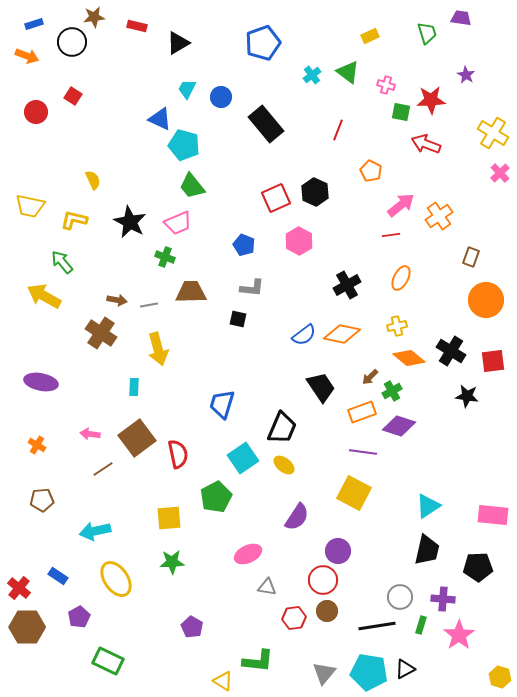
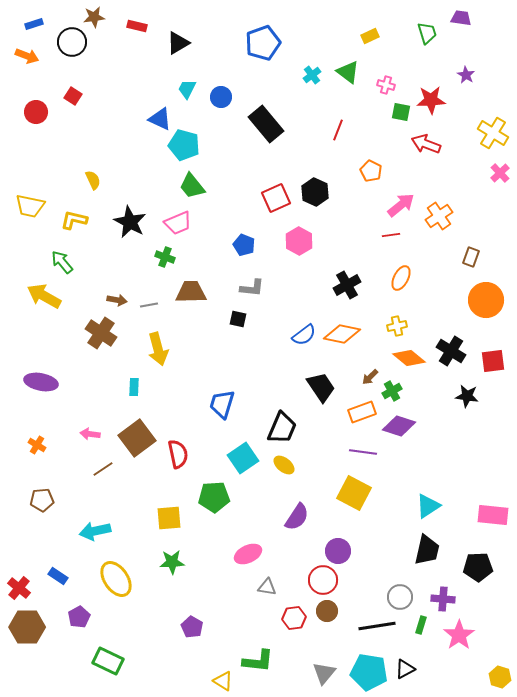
green pentagon at (216, 497): moved 2 px left; rotated 24 degrees clockwise
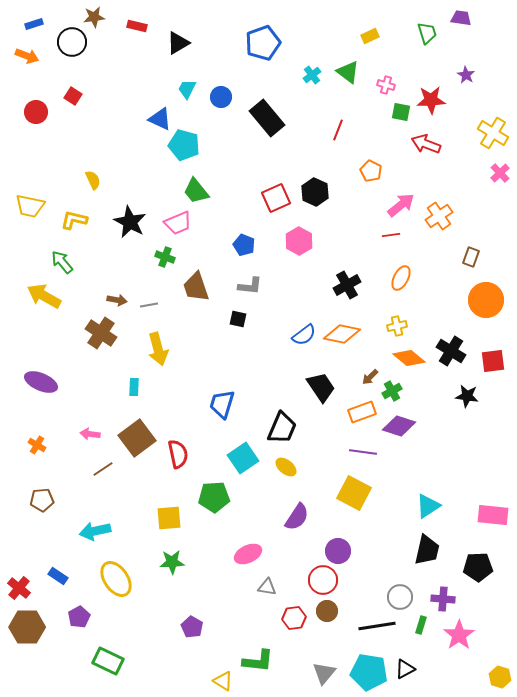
black rectangle at (266, 124): moved 1 px right, 6 px up
green trapezoid at (192, 186): moved 4 px right, 5 px down
gray L-shape at (252, 288): moved 2 px left, 2 px up
brown trapezoid at (191, 292): moved 5 px right, 5 px up; rotated 108 degrees counterclockwise
purple ellipse at (41, 382): rotated 12 degrees clockwise
yellow ellipse at (284, 465): moved 2 px right, 2 px down
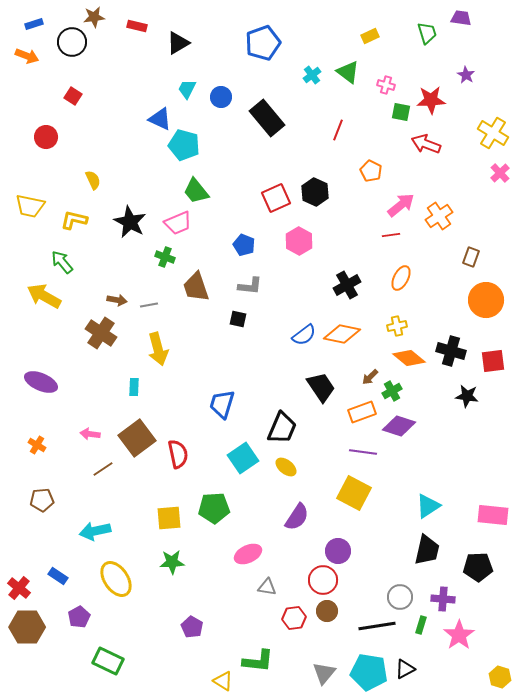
red circle at (36, 112): moved 10 px right, 25 px down
black cross at (451, 351): rotated 16 degrees counterclockwise
green pentagon at (214, 497): moved 11 px down
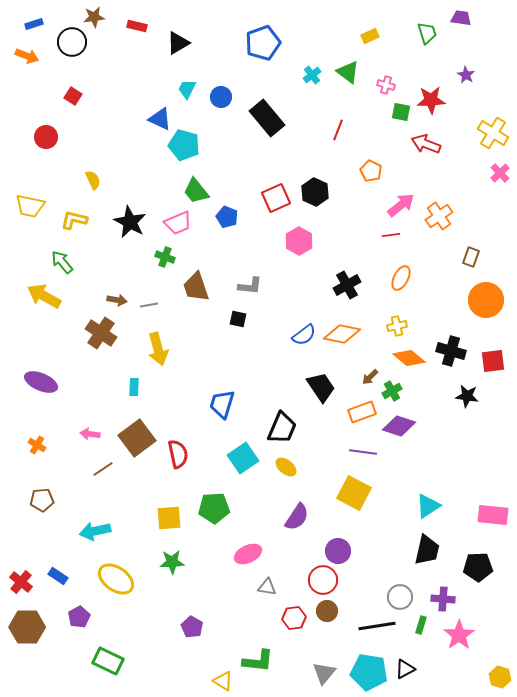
blue pentagon at (244, 245): moved 17 px left, 28 px up
yellow ellipse at (116, 579): rotated 21 degrees counterclockwise
red cross at (19, 588): moved 2 px right, 6 px up
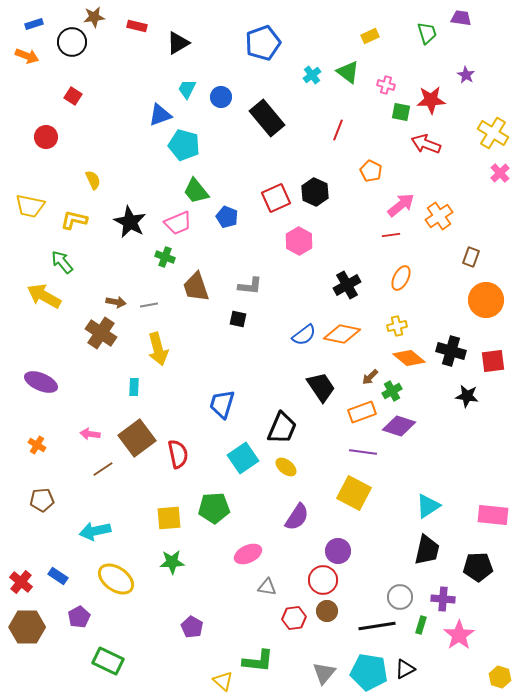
blue triangle at (160, 119): moved 4 px up; rotated 45 degrees counterclockwise
brown arrow at (117, 300): moved 1 px left, 2 px down
yellow triangle at (223, 681): rotated 10 degrees clockwise
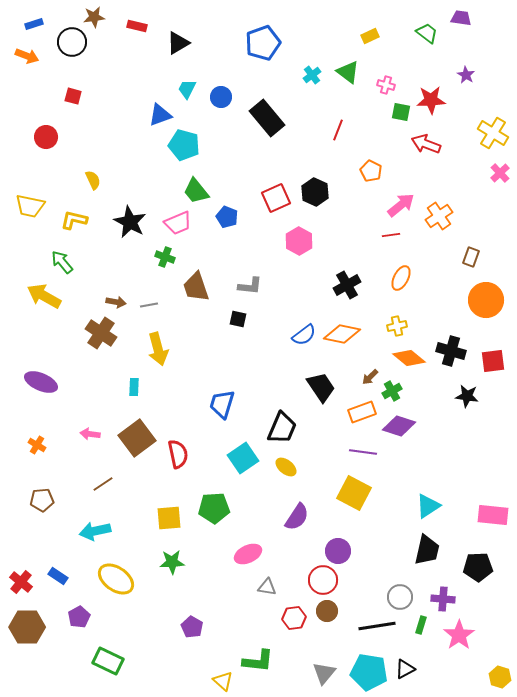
green trapezoid at (427, 33): rotated 35 degrees counterclockwise
red square at (73, 96): rotated 18 degrees counterclockwise
brown line at (103, 469): moved 15 px down
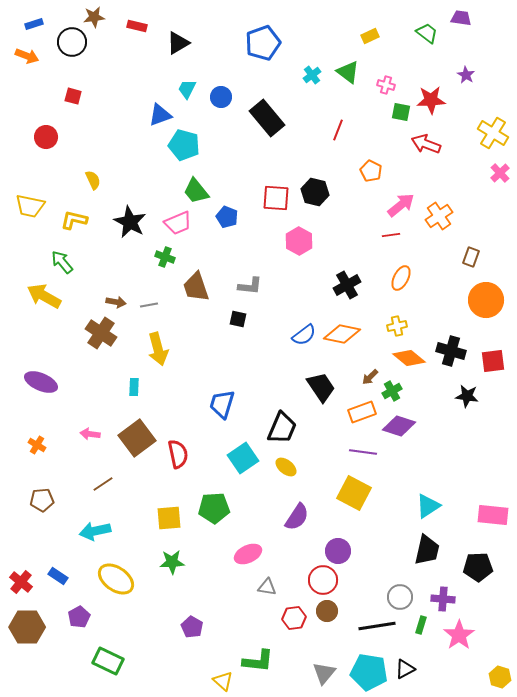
black hexagon at (315, 192): rotated 12 degrees counterclockwise
red square at (276, 198): rotated 28 degrees clockwise
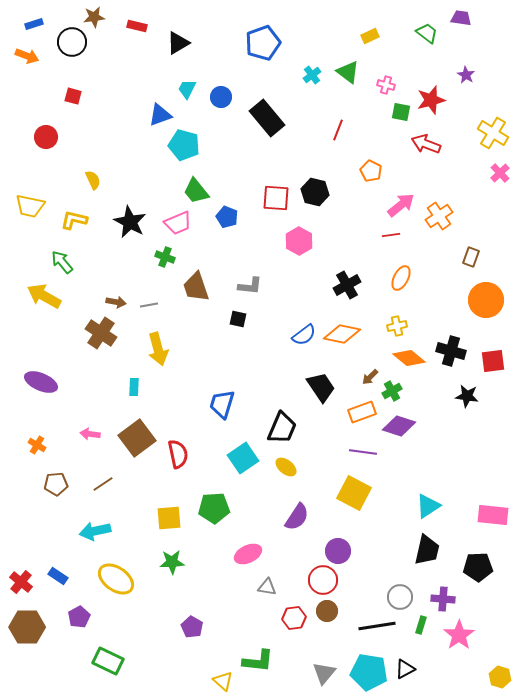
red star at (431, 100): rotated 12 degrees counterclockwise
brown pentagon at (42, 500): moved 14 px right, 16 px up
